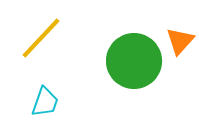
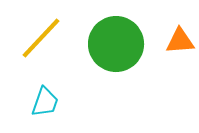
orange triangle: rotated 44 degrees clockwise
green circle: moved 18 px left, 17 px up
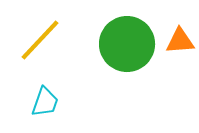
yellow line: moved 1 px left, 2 px down
green circle: moved 11 px right
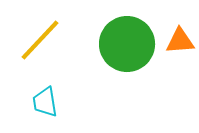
cyan trapezoid: rotated 152 degrees clockwise
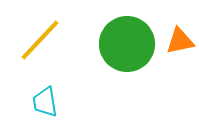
orange triangle: rotated 8 degrees counterclockwise
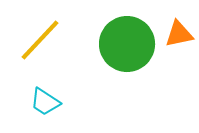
orange triangle: moved 1 px left, 7 px up
cyan trapezoid: rotated 48 degrees counterclockwise
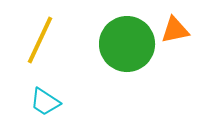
orange triangle: moved 4 px left, 4 px up
yellow line: rotated 18 degrees counterclockwise
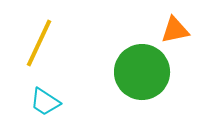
yellow line: moved 1 px left, 3 px down
green circle: moved 15 px right, 28 px down
